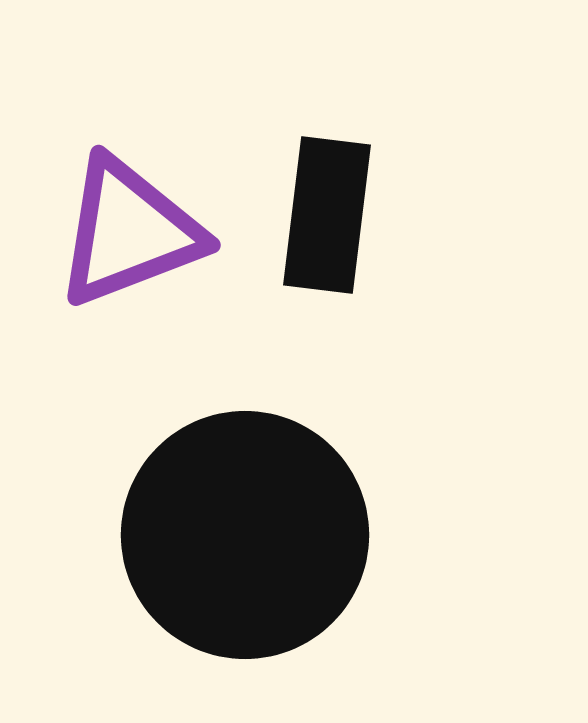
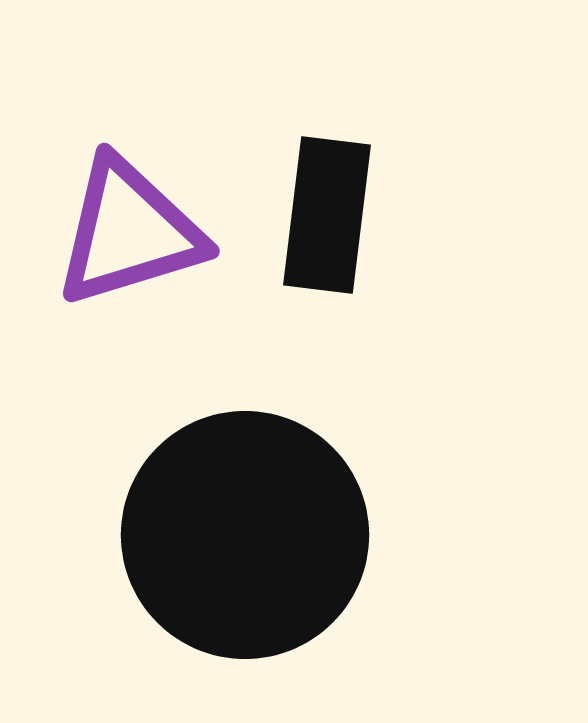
purple triangle: rotated 4 degrees clockwise
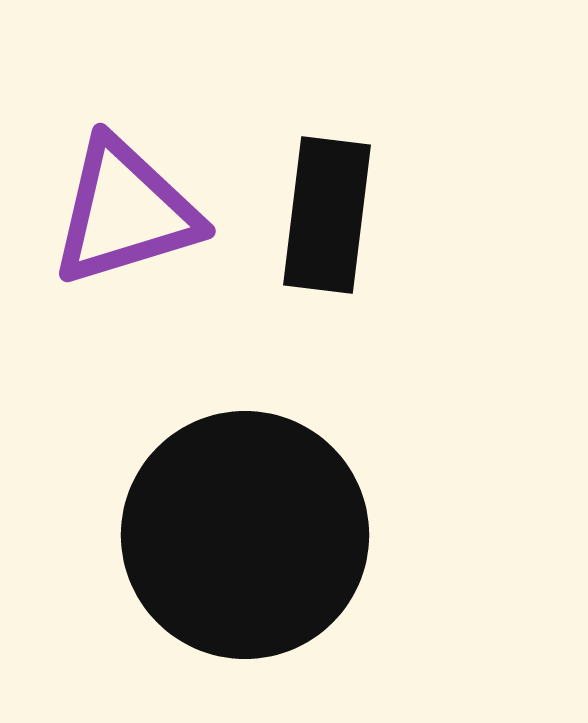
purple triangle: moved 4 px left, 20 px up
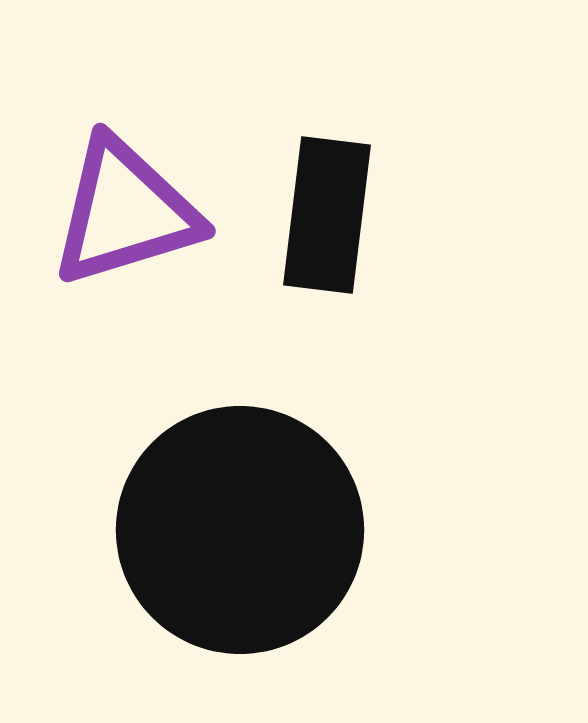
black circle: moved 5 px left, 5 px up
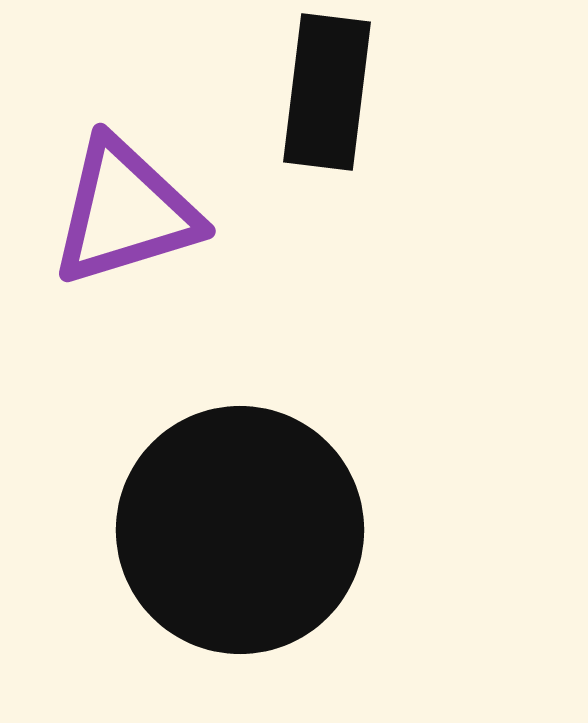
black rectangle: moved 123 px up
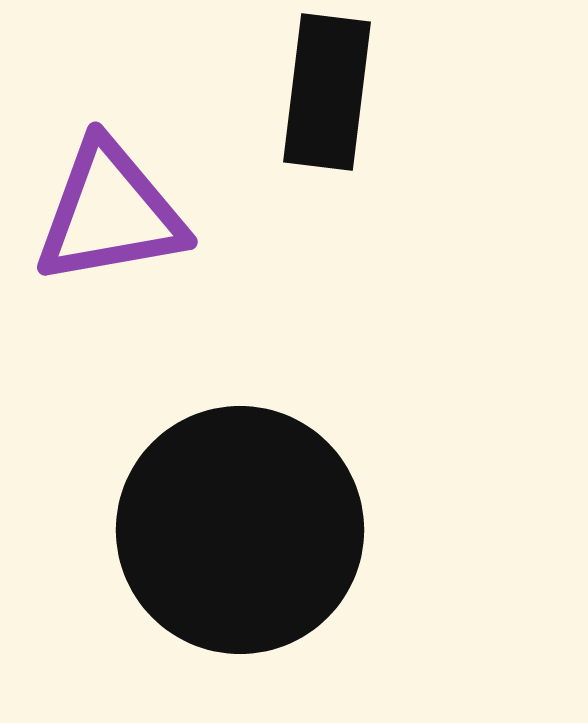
purple triangle: moved 15 px left, 1 px down; rotated 7 degrees clockwise
